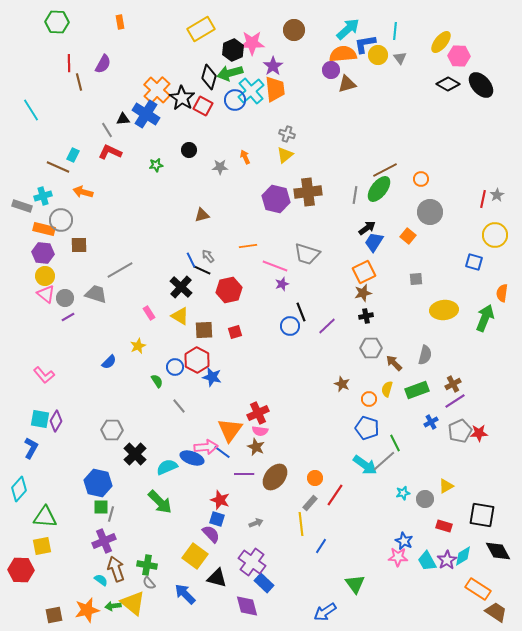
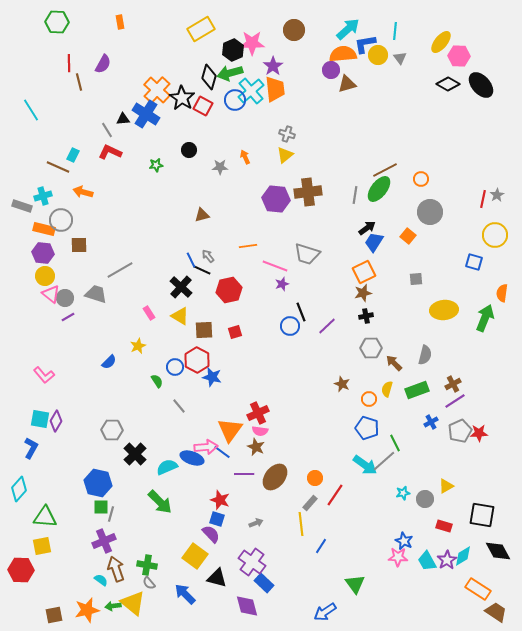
purple hexagon at (276, 199): rotated 8 degrees counterclockwise
pink triangle at (46, 294): moved 5 px right
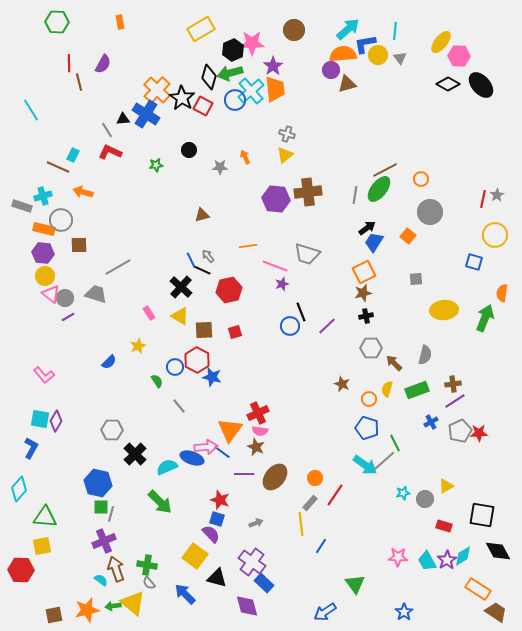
gray line at (120, 270): moved 2 px left, 3 px up
brown cross at (453, 384): rotated 21 degrees clockwise
blue star at (404, 541): moved 71 px down; rotated 12 degrees clockwise
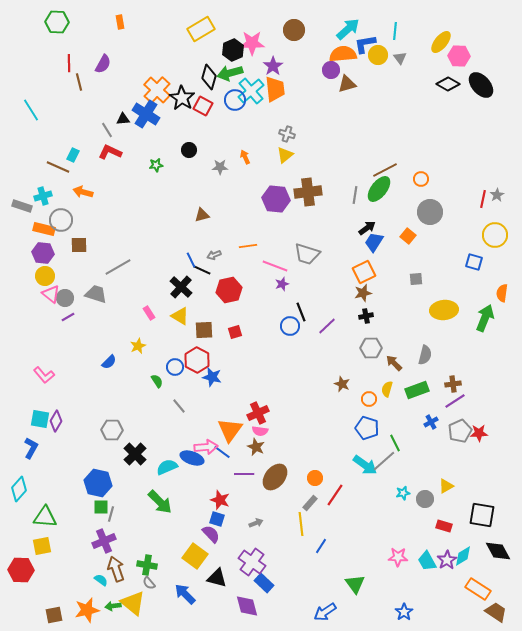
gray arrow at (208, 256): moved 6 px right, 1 px up; rotated 72 degrees counterclockwise
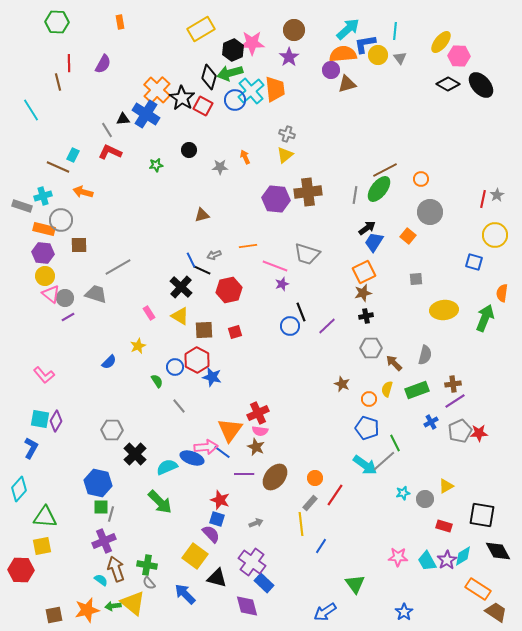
purple star at (273, 66): moved 16 px right, 9 px up
brown line at (79, 82): moved 21 px left
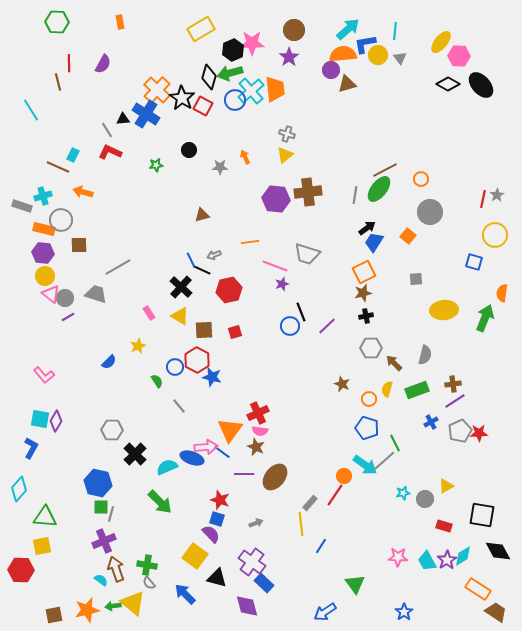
orange line at (248, 246): moved 2 px right, 4 px up
orange circle at (315, 478): moved 29 px right, 2 px up
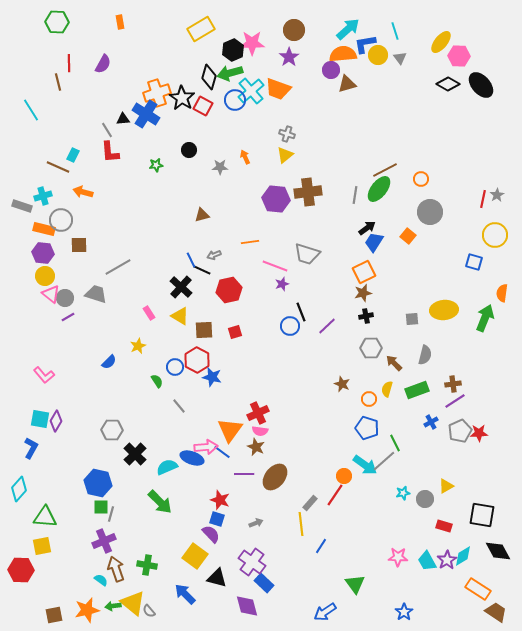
cyan line at (395, 31): rotated 24 degrees counterclockwise
orange trapezoid at (275, 89): moved 3 px right; rotated 116 degrees clockwise
orange cross at (157, 90): moved 3 px down; rotated 28 degrees clockwise
red L-shape at (110, 152): rotated 120 degrees counterclockwise
gray square at (416, 279): moved 4 px left, 40 px down
gray semicircle at (149, 583): moved 28 px down
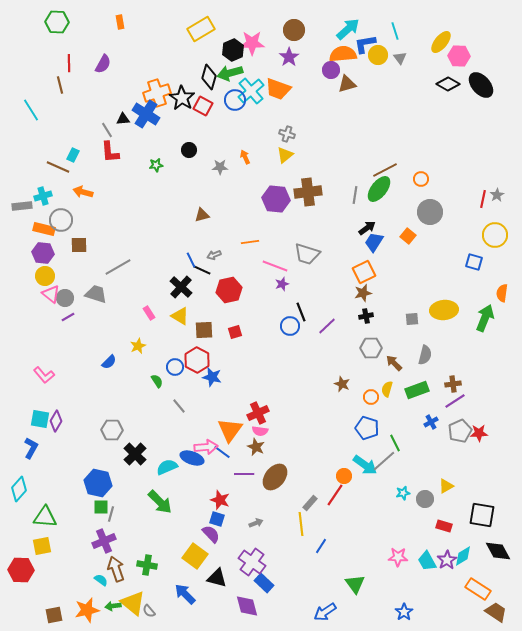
brown line at (58, 82): moved 2 px right, 3 px down
gray rectangle at (22, 206): rotated 24 degrees counterclockwise
orange circle at (369, 399): moved 2 px right, 2 px up
